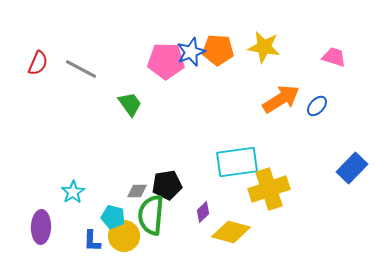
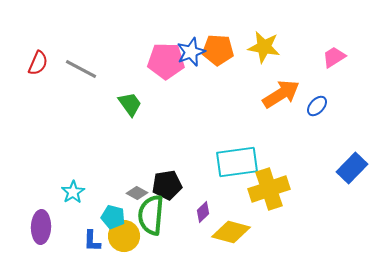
pink trapezoid: rotated 50 degrees counterclockwise
orange arrow: moved 5 px up
gray diamond: moved 2 px down; rotated 30 degrees clockwise
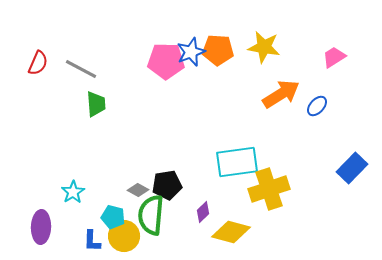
green trapezoid: moved 34 px left; rotated 32 degrees clockwise
gray diamond: moved 1 px right, 3 px up
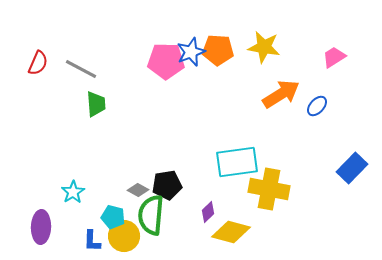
yellow cross: rotated 30 degrees clockwise
purple diamond: moved 5 px right
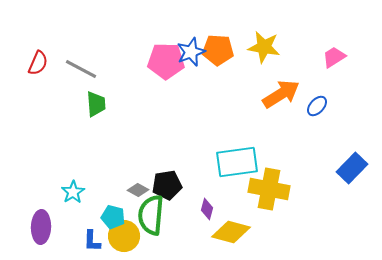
purple diamond: moved 1 px left, 3 px up; rotated 30 degrees counterclockwise
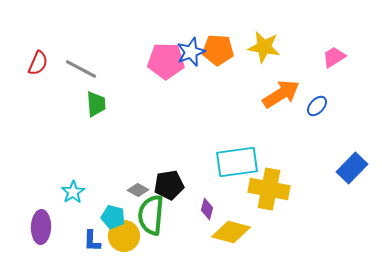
black pentagon: moved 2 px right
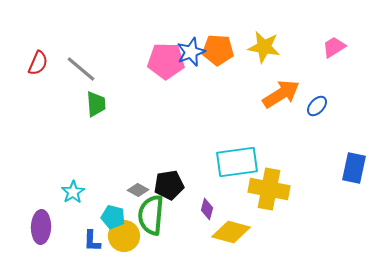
pink trapezoid: moved 10 px up
gray line: rotated 12 degrees clockwise
blue rectangle: moved 2 px right; rotated 32 degrees counterclockwise
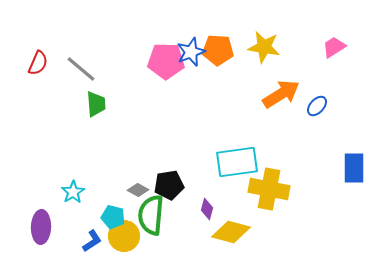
blue rectangle: rotated 12 degrees counterclockwise
blue L-shape: rotated 125 degrees counterclockwise
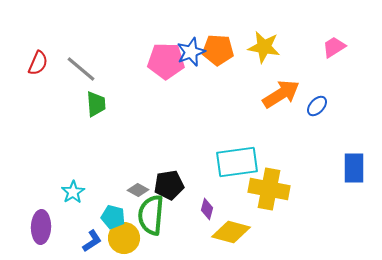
yellow circle: moved 2 px down
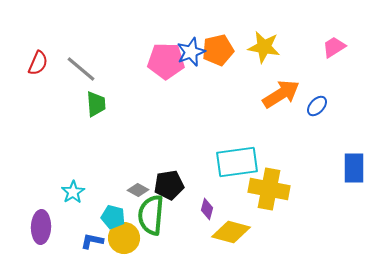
orange pentagon: rotated 16 degrees counterclockwise
blue L-shape: rotated 135 degrees counterclockwise
